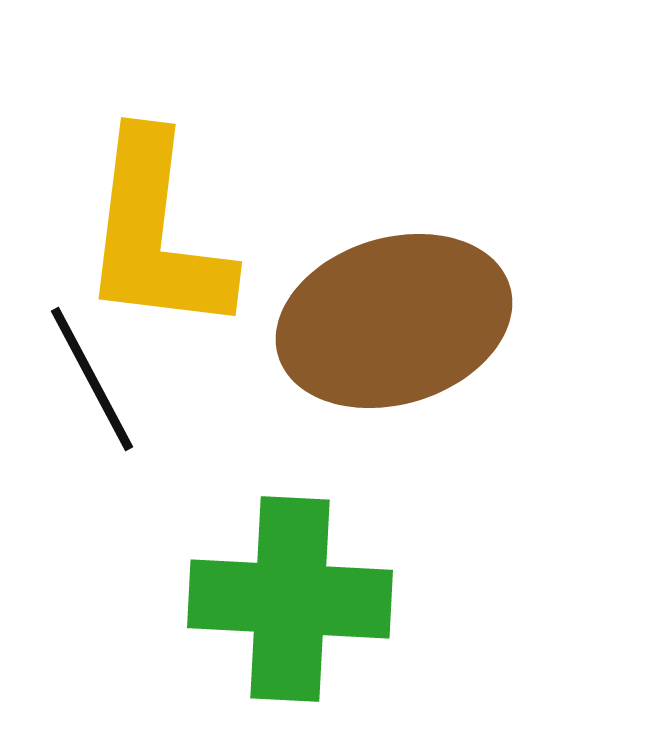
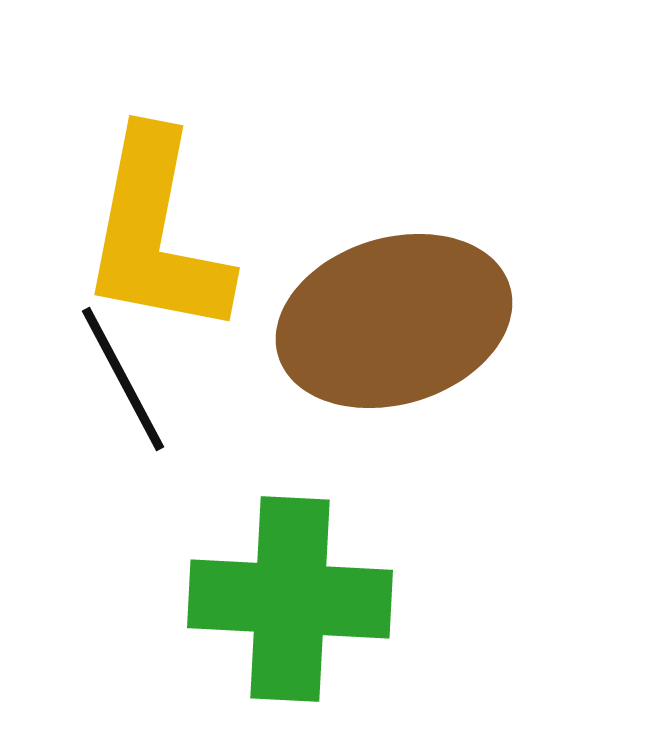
yellow L-shape: rotated 4 degrees clockwise
black line: moved 31 px right
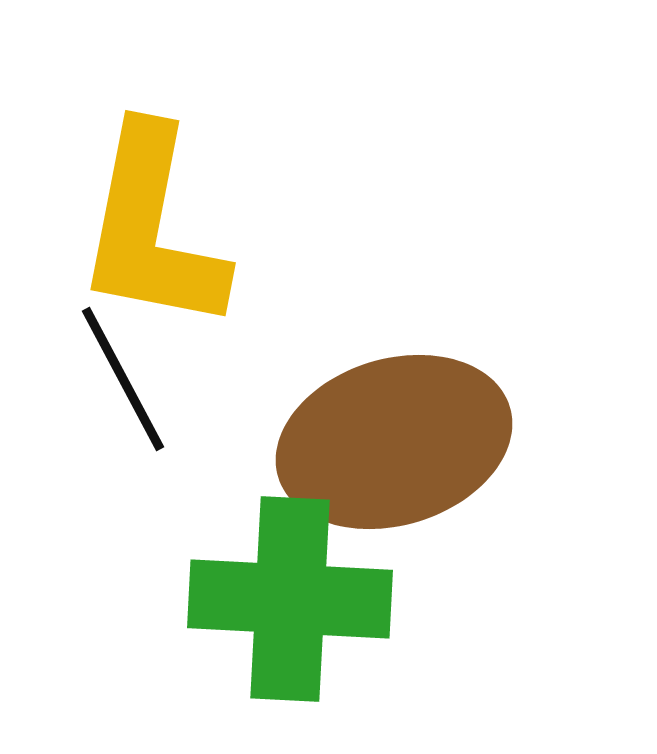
yellow L-shape: moved 4 px left, 5 px up
brown ellipse: moved 121 px down
